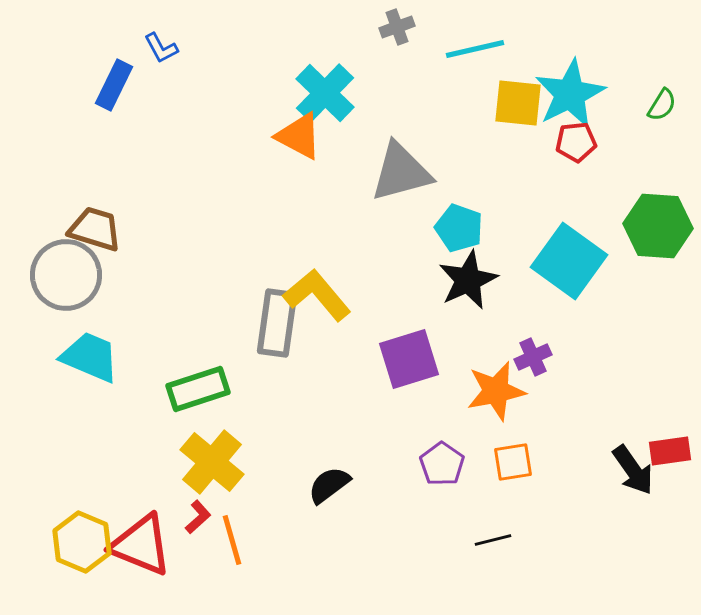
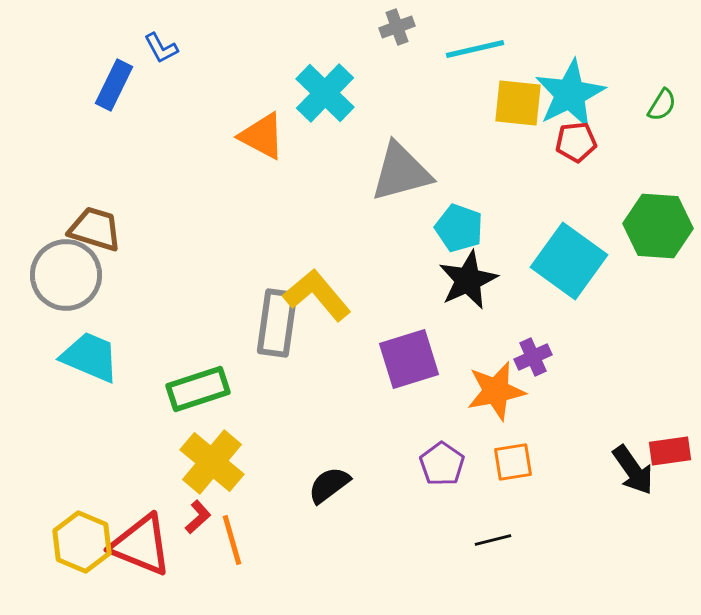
orange triangle: moved 37 px left
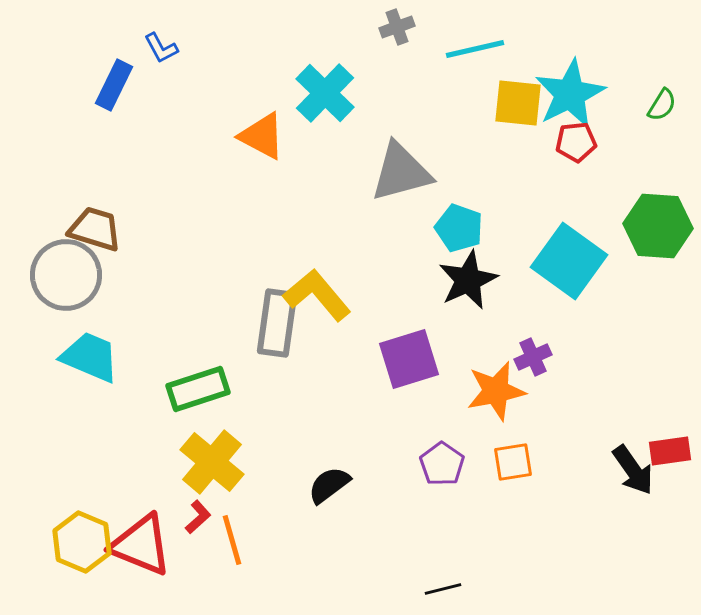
black line: moved 50 px left, 49 px down
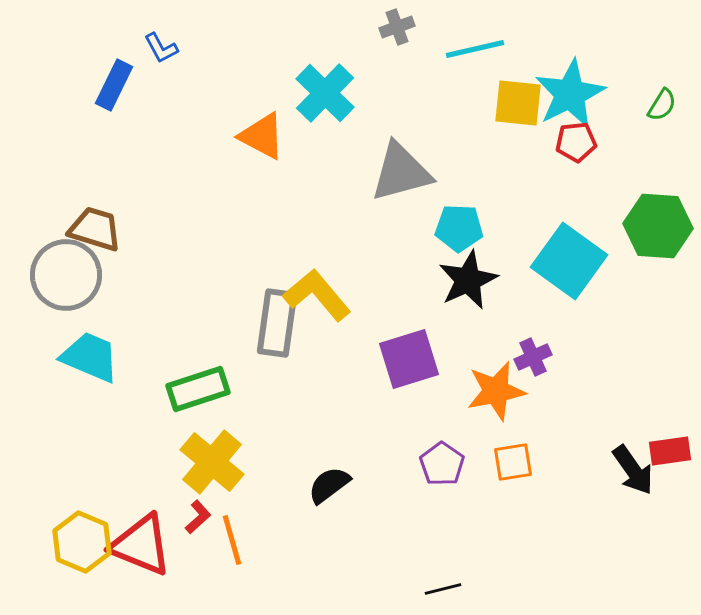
cyan pentagon: rotated 18 degrees counterclockwise
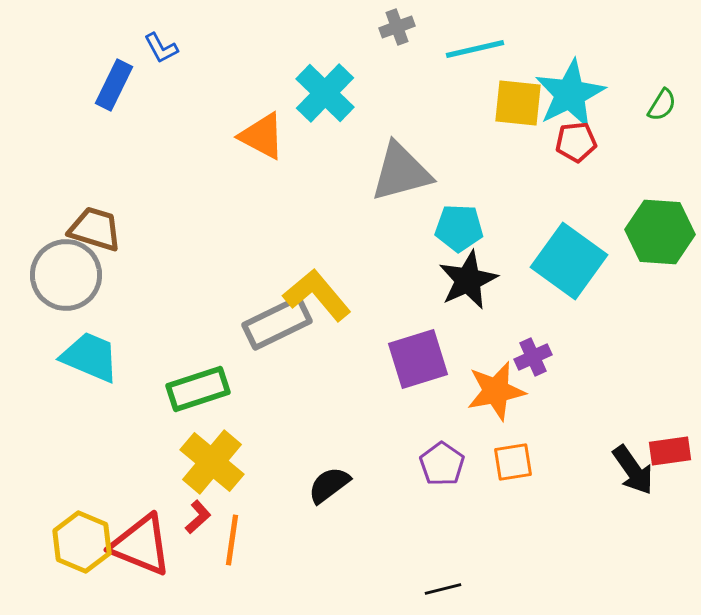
green hexagon: moved 2 px right, 6 px down
gray rectangle: rotated 56 degrees clockwise
purple square: moved 9 px right
orange line: rotated 24 degrees clockwise
